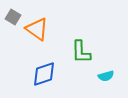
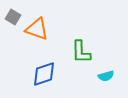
orange triangle: rotated 15 degrees counterclockwise
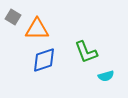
orange triangle: rotated 20 degrees counterclockwise
green L-shape: moved 5 px right; rotated 20 degrees counterclockwise
blue diamond: moved 14 px up
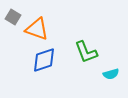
orange triangle: rotated 20 degrees clockwise
cyan semicircle: moved 5 px right, 2 px up
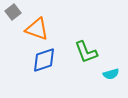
gray square: moved 5 px up; rotated 21 degrees clockwise
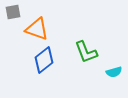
gray square: rotated 28 degrees clockwise
blue diamond: rotated 20 degrees counterclockwise
cyan semicircle: moved 3 px right, 2 px up
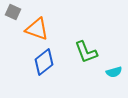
gray square: rotated 35 degrees clockwise
blue diamond: moved 2 px down
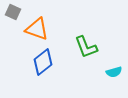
green L-shape: moved 5 px up
blue diamond: moved 1 px left
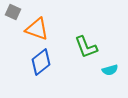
blue diamond: moved 2 px left
cyan semicircle: moved 4 px left, 2 px up
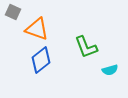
blue diamond: moved 2 px up
